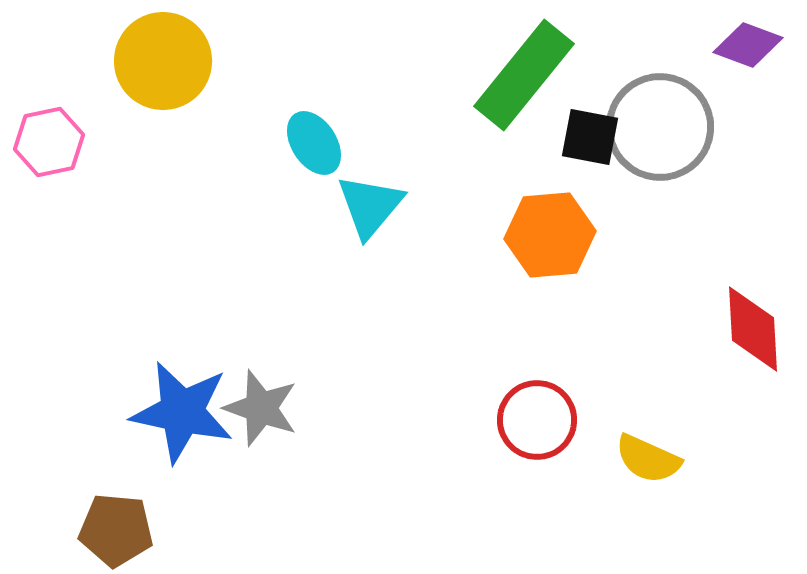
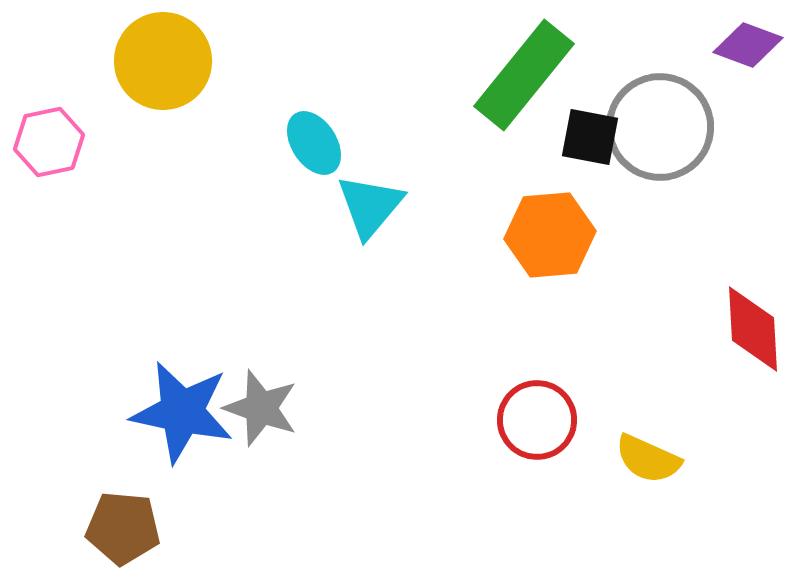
brown pentagon: moved 7 px right, 2 px up
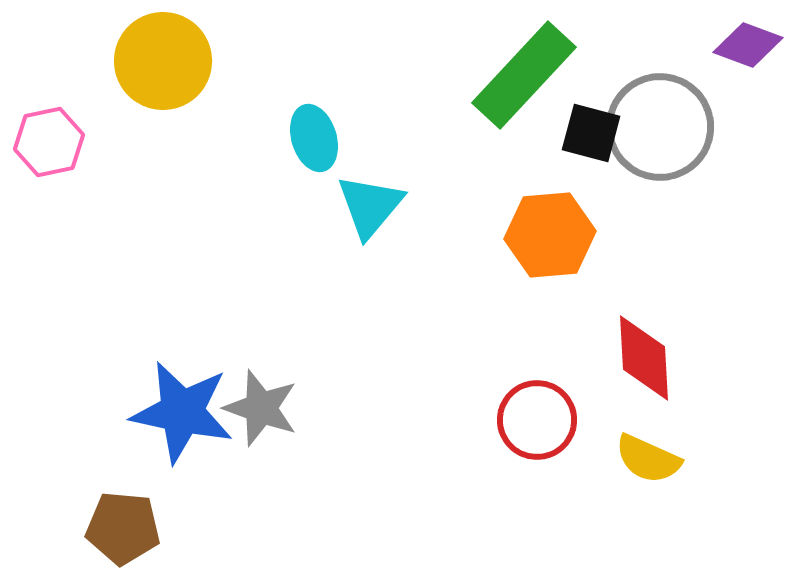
green rectangle: rotated 4 degrees clockwise
black square: moved 1 px right, 4 px up; rotated 4 degrees clockwise
cyan ellipse: moved 5 px up; rotated 16 degrees clockwise
red diamond: moved 109 px left, 29 px down
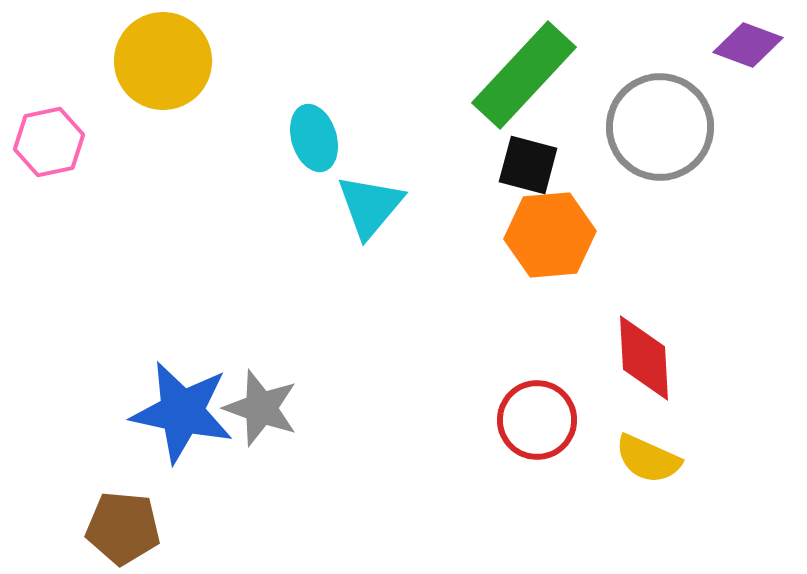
black square: moved 63 px left, 32 px down
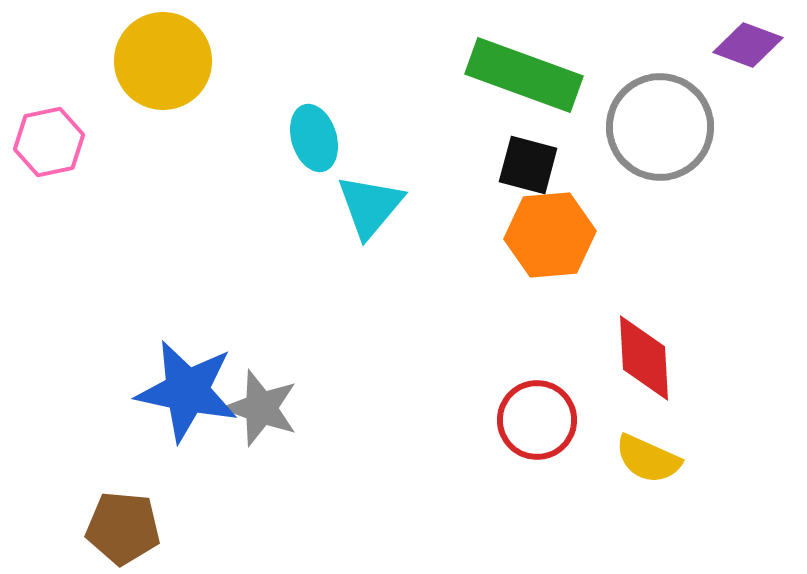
green rectangle: rotated 67 degrees clockwise
blue star: moved 5 px right, 21 px up
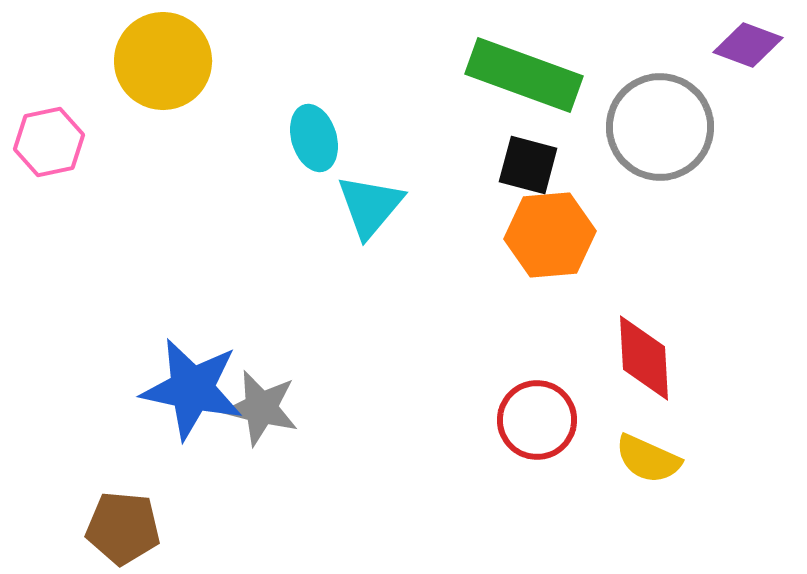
blue star: moved 5 px right, 2 px up
gray star: rotated 6 degrees counterclockwise
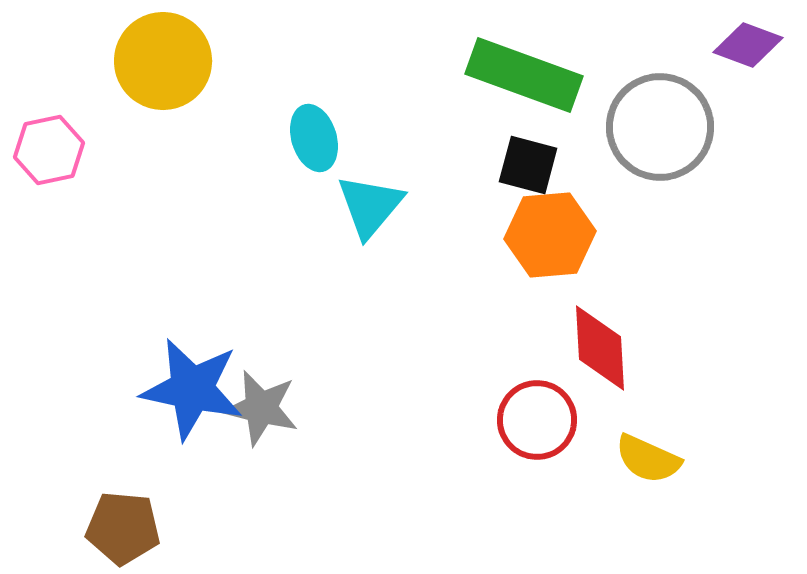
pink hexagon: moved 8 px down
red diamond: moved 44 px left, 10 px up
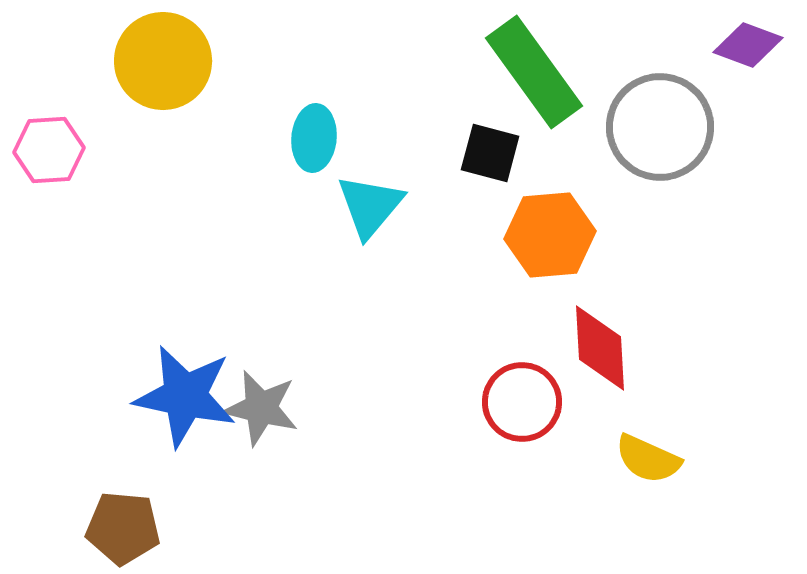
green rectangle: moved 10 px right, 3 px up; rotated 34 degrees clockwise
cyan ellipse: rotated 22 degrees clockwise
pink hexagon: rotated 8 degrees clockwise
black square: moved 38 px left, 12 px up
blue star: moved 7 px left, 7 px down
red circle: moved 15 px left, 18 px up
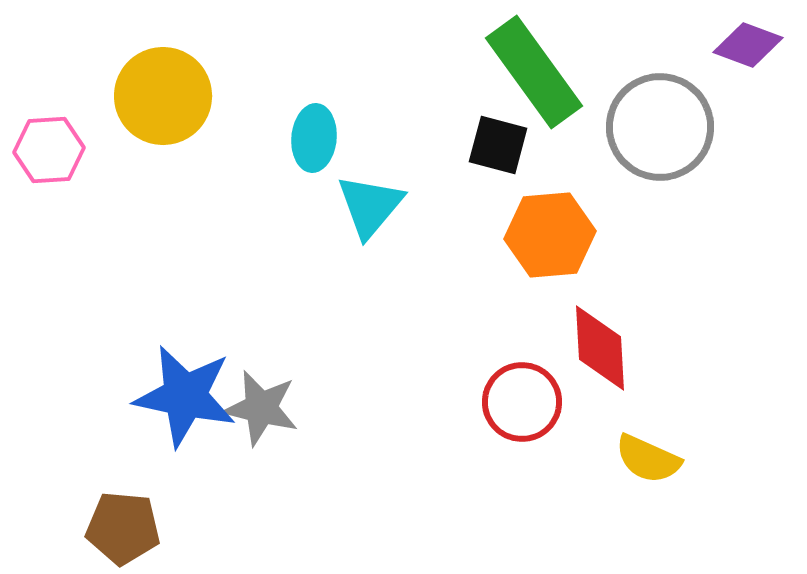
yellow circle: moved 35 px down
black square: moved 8 px right, 8 px up
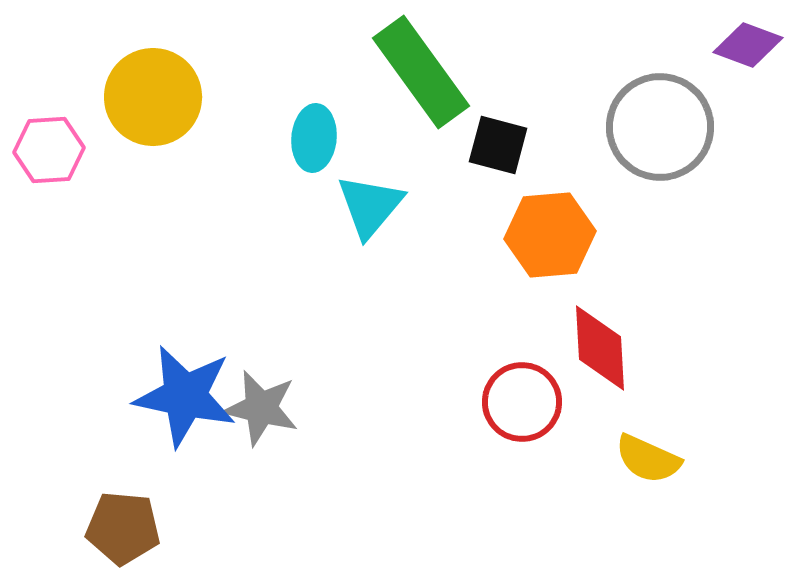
green rectangle: moved 113 px left
yellow circle: moved 10 px left, 1 px down
